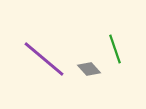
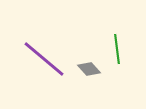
green line: moved 2 px right; rotated 12 degrees clockwise
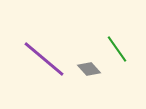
green line: rotated 28 degrees counterclockwise
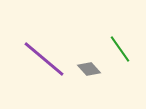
green line: moved 3 px right
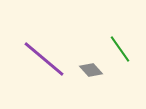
gray diamond: moved 2 px right, 1 px down
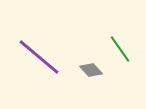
purple line: moved 5 px left, 2 px up
